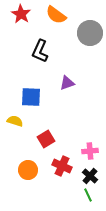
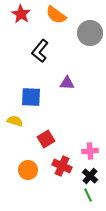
black L-shape: rotated 15 degrees clockwise
purple triangle: rotated 21 degrees clockwise
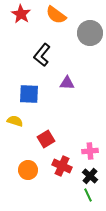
black L-shape: moved 2 px right, 4 px down
blue square: moved 2 px left, 3 px up
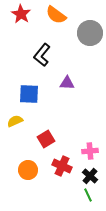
yellow semicircle: rotated 42 degrees counterclockwise
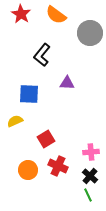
pink cross: moved 1 px right, 1 px down
red cross: moved 4 px left
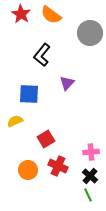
orange semicircle: moved 5 px left
purple triangle: rotated 49 degrees counterclockwise
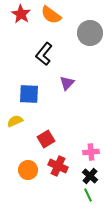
black L-shape: moved 2 px right, 1 px up
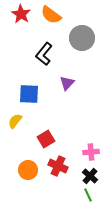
gray circle: moved 8 px left, 5 px down
yellow semicircle: rotated 28 degrees counterclockwise
